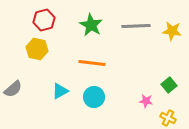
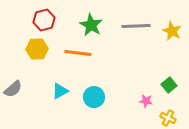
yellow star: rotated 18 degrees clockwise
yellow hexagon: rotated 15 degrees counterclockwise
orange line: moved 14 px left, 10 px up
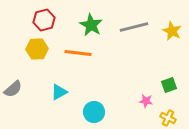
gray line: moved 2 px left, 1 px down; rotated 12 degrees counterclockwise
green square: rotated 21 degrees clockwise
cyan triangle: moved 1 px left, 1 px down
cyan circle: moved 15 px down
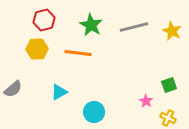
pink star: rotated 24 degrees clockwise
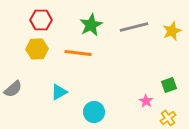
red hexagon: moved 3 px left; rotated 15 degrees clockwise
green star: rotated 15 degrees clockwise
yellow star: rotated 24 degrees clockwise
yellow cross: rotated 28 degrees clockwise
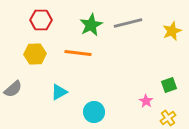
gray line: moved 6 px left, 4 px up
yellow hexagon: moved 2 px left, 5 px down
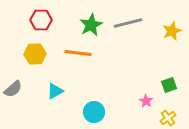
cyan triangle: moved 4 px left, 1 px up
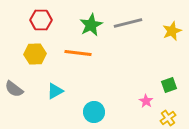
gray semicircle: moved 1 px right; rotated 78 degrees clockwise
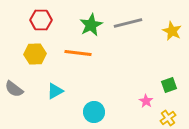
yellow star: rotated 24 degrees counterclockwise
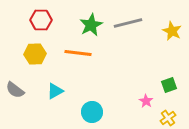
gray semicircle: moved 1 px right, 1 px down
cyan circle: moved 2 px left
